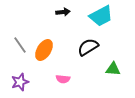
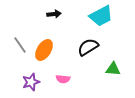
black arrow: moved 9 px left, 2 px down
purple star: moved 11 px right
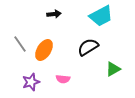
gray line: moved 1 px up
green triangle: rotated 35 degrees counterclockwise
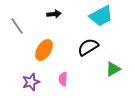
gray line: moved 3 px left, 18 px up
pink semicircle: rotated 88 degrees clockwise
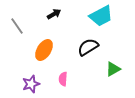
black arrow: rotated 24 degrees counterclockwise
purple star: moved 2 px down
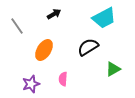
cyan trapezoid: moved 3 px right, 2 px down
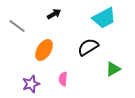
gray line: rotated 18 degrees counterclockwise
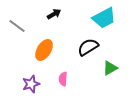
green triangle: moved 3 px left, 1 px up
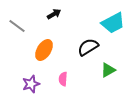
cyan trapezoid: moved 9 px right, 5 px down
green triangle: moved 2 px left, 2 px down
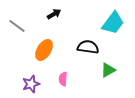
cyan trapezoid: rotated 25 degrees counterclockwise
black semicircle: rotated 40 degrees clockwise
